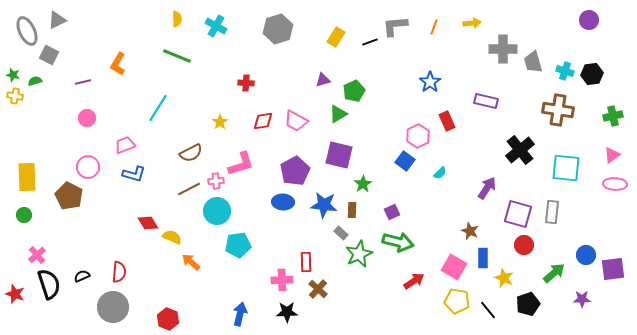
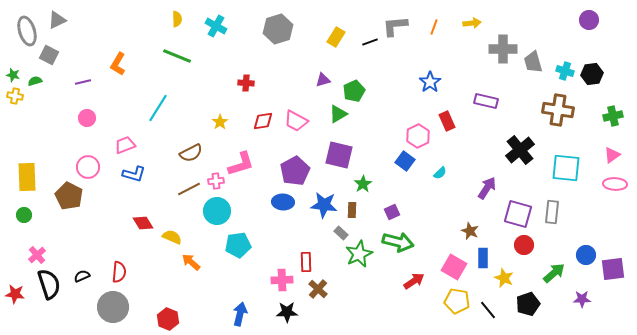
gray ellipse at (27, 31): rotated 8 degrees clockwise
red diamond at (148, 223): moved 5 px left
red star at (15, 294): rotated 12 degrees counterclockwise
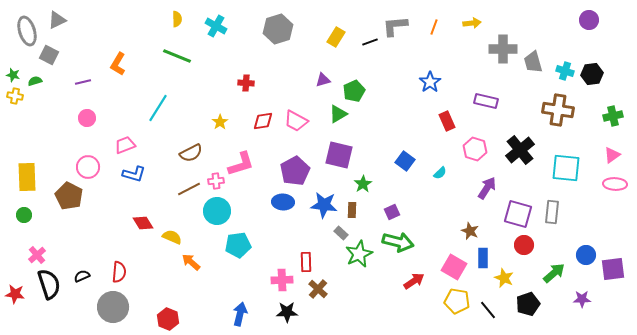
pink hexagon at (418, 136): moved 57 px right, 13 px down; rotated 15 degrees counterclockwise
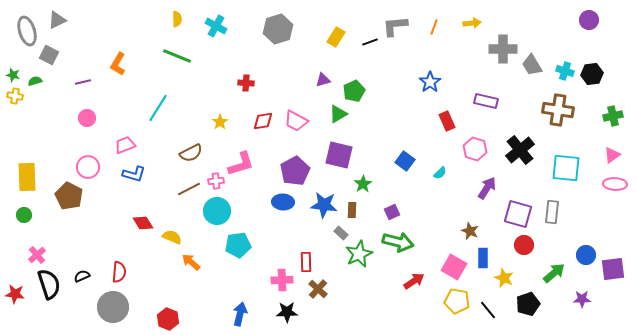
gray trapezoid at (533, 62): moved 1 px left, 3 px down; rotated 15 degrees counterclockwise
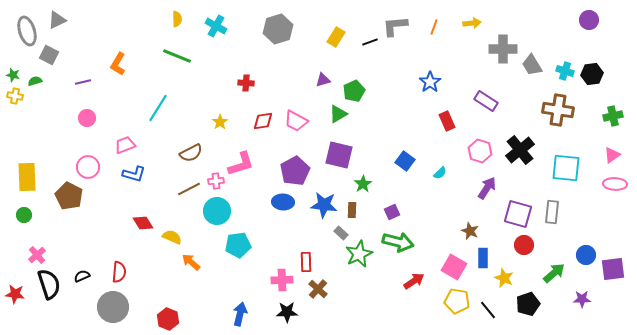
purple rectangle at (486, 101): rotated 20 degrees clockwise
pink hexagon at (475, 149): moved 5 px right, 2 px down
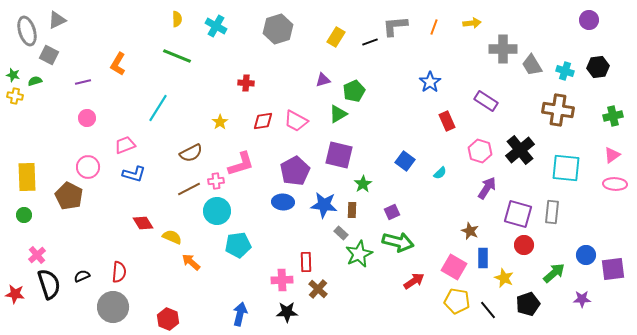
black hexagon at (592, 74): moved 6 px right, 7 px up
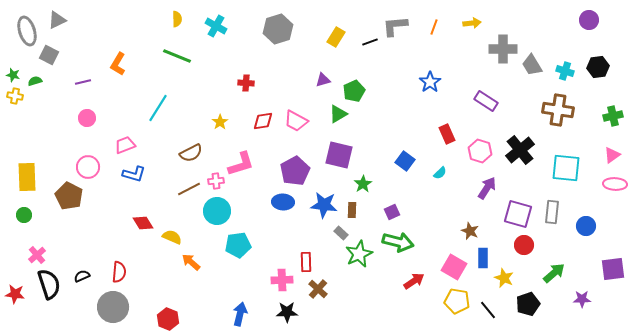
red rectangle at (447, 121): moved 13 px down
blue circle at (586, 255): moved 29 px up
